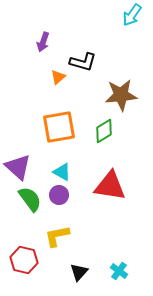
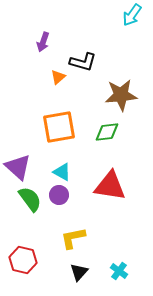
green diamond: moved 3 px right, 1 px down; rotated 25 degrees clockwise
yellow L-shape: moved 16 px right, 2 px down
red hexagon: moved 1 px left
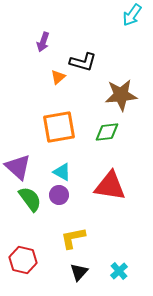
cyan cross: rotated 12 degrees clockwise
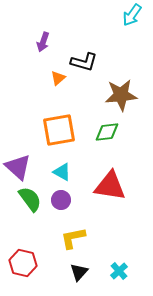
black L-shape: moved 1 px right
orange triangle: moved 1 px down
orange square: moved 3 px down
purple circle: moved 2 px right, 5 px down
red hexagon: moved 3 px down
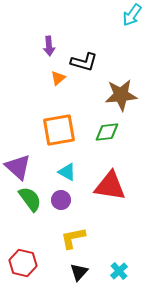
purple arrow: moved 6 px right, 4 px down; rotated 24 degrees counterclockwise
cyan triangle: moved 5 px right
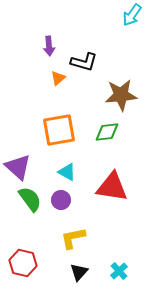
red triangle: moved 2 px right, 1 px down
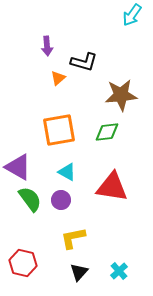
purple arrow: moved 2 px left
purple triangle: rotated 12 degrees counterclockwise
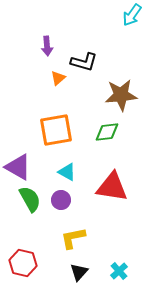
orange square: moved 3 px left
green semicircle: rotated 8 degrees clockwise
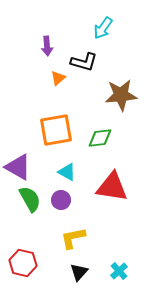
cyan arrow: moved 29 px left, 13 px down
green diamond: moved 7 px left, 6 px down
